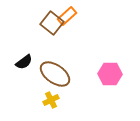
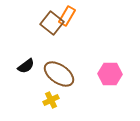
orange rectangle: rotated 18 degrees counterclockwise
black semicircle: moved 2 px right, 4 px down
brown ellipse: moved 4 px right
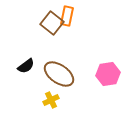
orange rectangle: rotated 18 degrees counterclockwise
pink hexagon: moved 2 px left; rotated 10 degrees counterclockwise
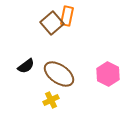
brown square: rotated 10 degrees clockwise
pink hexagon: rotated 25 degrees counterclockwise
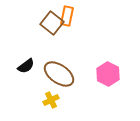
brown square: rotated 10 degrees counterclockwise
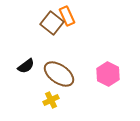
orange rectangle: rotated 36 degrees counterclockwise
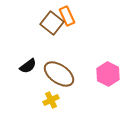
black semicircle: moved 2 px right
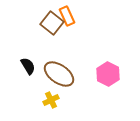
black semicircle: rotated 84 degrees counterclockwise
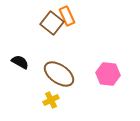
black semicircle: moved 8 px left, 4 px up; rotated 30 degrees counterclockwise
pink hexagon: rotated 20 degrees counterclockwise
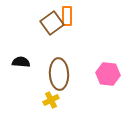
orange rectangle: rotated 24 degrees clockwise
brown square: rotated 15 degrees clockwise
black semicircle: moved 1 px right; rotated 24 degrees counterclockwise
brown ellipse: rotated 52 degrees clockwise
